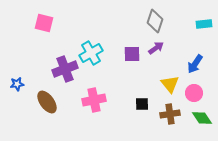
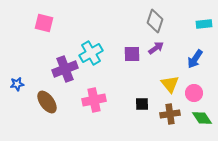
blue arrow: moved 5 px up
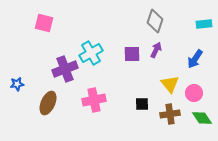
purple arrow: moved 2 px down; rotated 28 degrees counterclockwise
brown ellipse: moved 1 px right, 1 px down; rotated 60 degrees clockwise
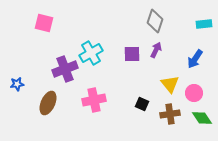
black square: rotated 24 degrees clockwise
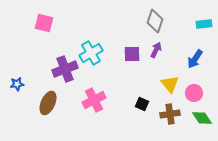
pink cross: rotated 15 degrees counterclockwise
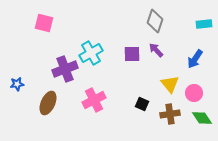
purple arrow: rotated 70 degrees counterclockwise
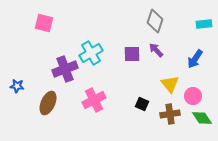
blue star: moved 2 px down; rotated 16 degrees clockwise
pink circle: moved 1 px left, 3 px down
